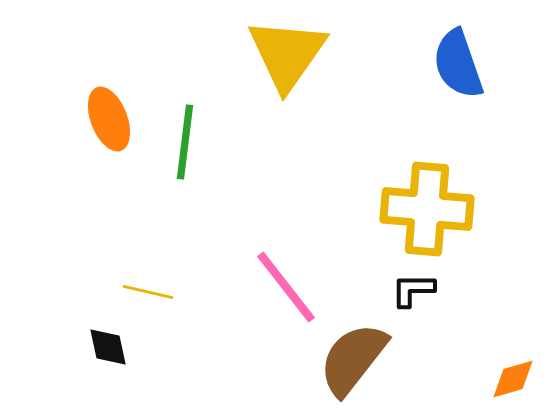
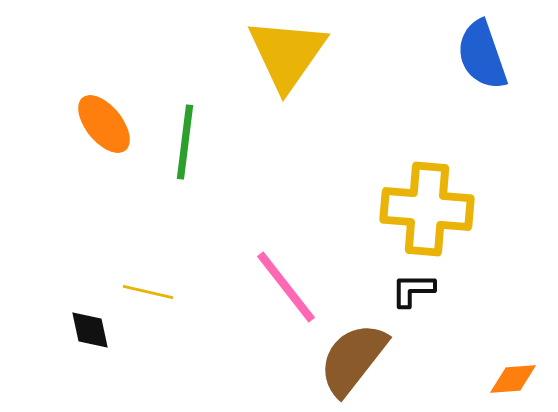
blue semicircle: moved 24 px right, 9 px up
orange ellipse: moved 5 px left, 5 px down; rotated 18 degrees counterclockwise
black diamond: moved 18 px left, 17 px up
orange diamond: rotated 12 degrees clockwise
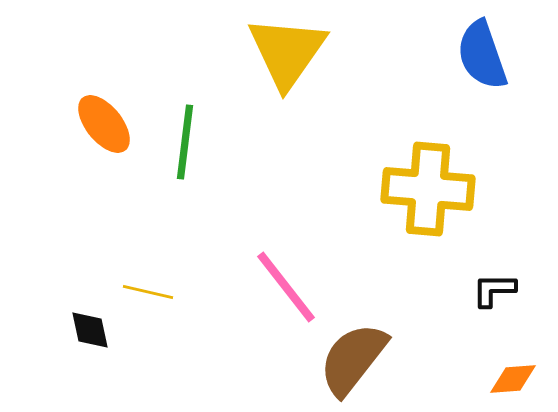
yellow triangle: moved 2 px up
yellow cross: moved 1 px right, 20 px up
black L-shape: moved 81 px right
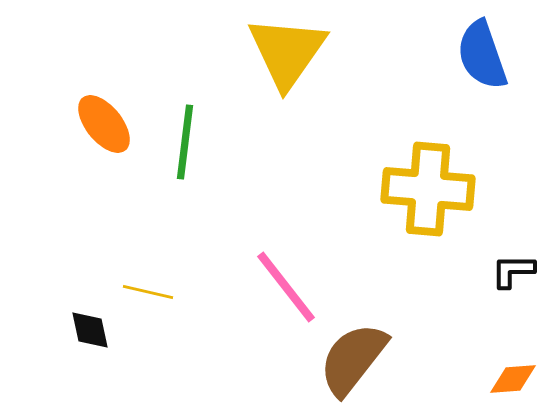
black L-shape: moved 19 px right, 19 px up
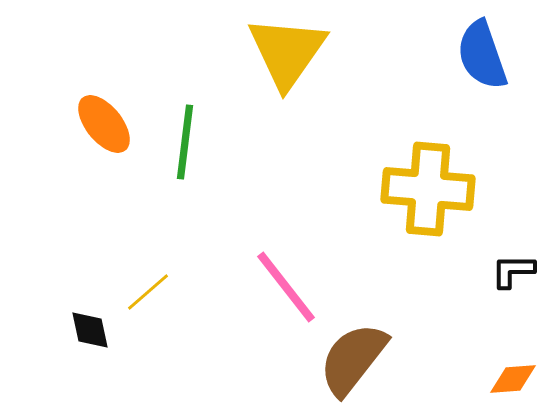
yellow line: rotated 54 degrees counterclockwise
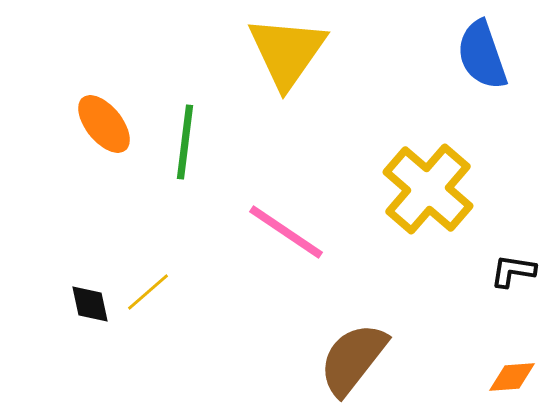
yellow cross: rotated 36 degrees clockwise
black L-shape: rotated 9 degrees clockwise
pink line: moved 55 px up; rotated 18 degrees counterclockwise
black diamond: moved 26 px up
orange diamond: moved 1 px left, 2 px up
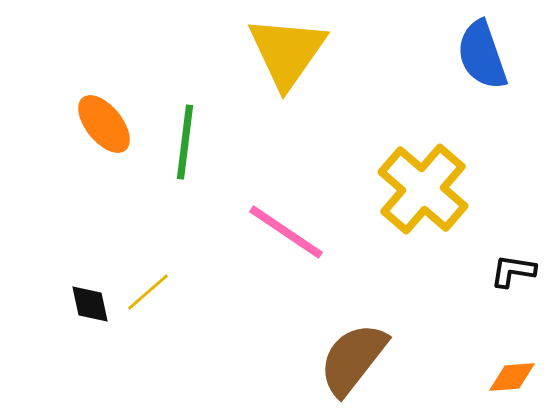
yellow cross: moved 5 px left
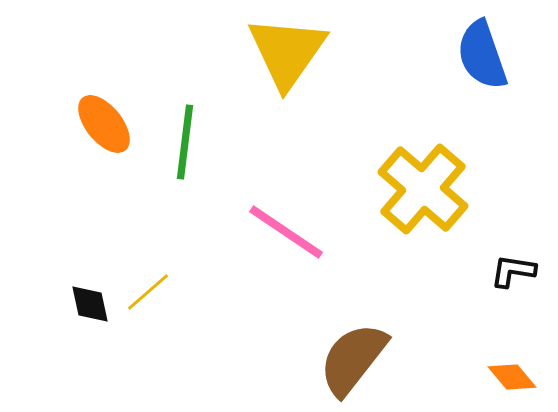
orange diamond: rotated 54 degrees clockwise
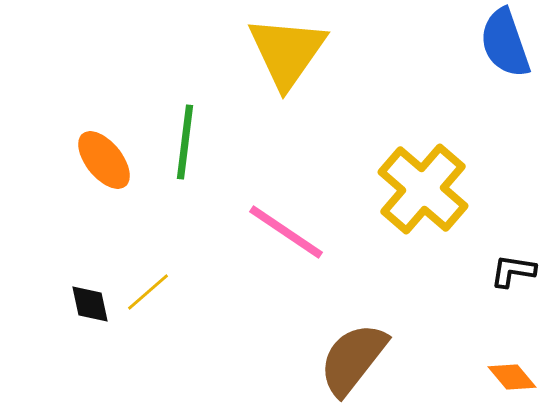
blue semicircle: moved 23 px right, 12 px up
orange ellipse: moved 36 px down
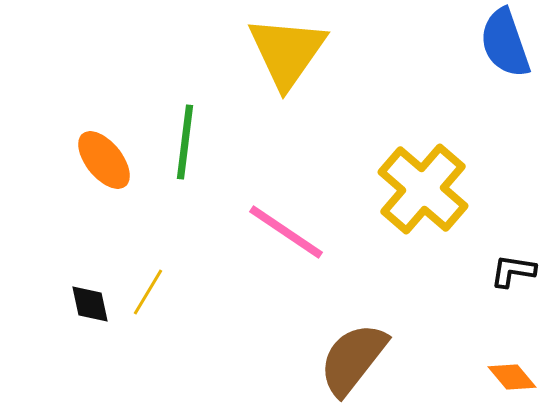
yellow line: rotated 18 degrees counterclockwise
